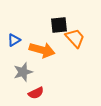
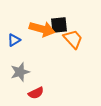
orange trapezoid: moved 2 px left, 1 px down
orange arrow: moved 21 px up
gray star: moved 3 px left
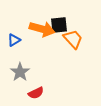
gray star: rotated 18 degrees counterclockwise
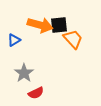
orange arrow: moved 2 px left, 4 px up
gray star: moved 4 px right, 1 px down
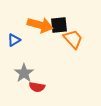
red semicircle: moved 1 px right, 6 px up; rotated 35 degrees clockwise
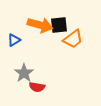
orange trapezoid: rotated 95 degrees clockwise
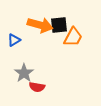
orange trapezoid: moved 2 px up; rotated 25 degrees counterclockwise
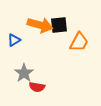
orange trapezoid: moved 6 px right, 5 px down
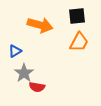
black square: moved 18 px right, 9 px up
blue triangle: moved 1 px right, 11 px down
